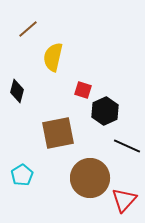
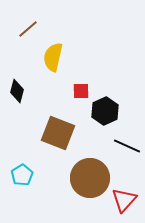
red square: moved 2 px left, 1 px down; rotated 18 degrees counterclockwise
brown square: rotated 32 degrees clockwise
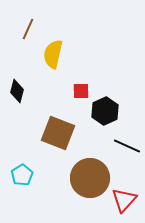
brown line: rotated 25 degrees counterclockwise
yellow semicircle: moved 3 px up
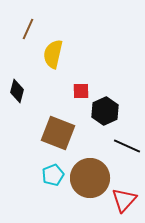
cyan pentagon: moved 31 px right; rotated 10 degrees clockwise
